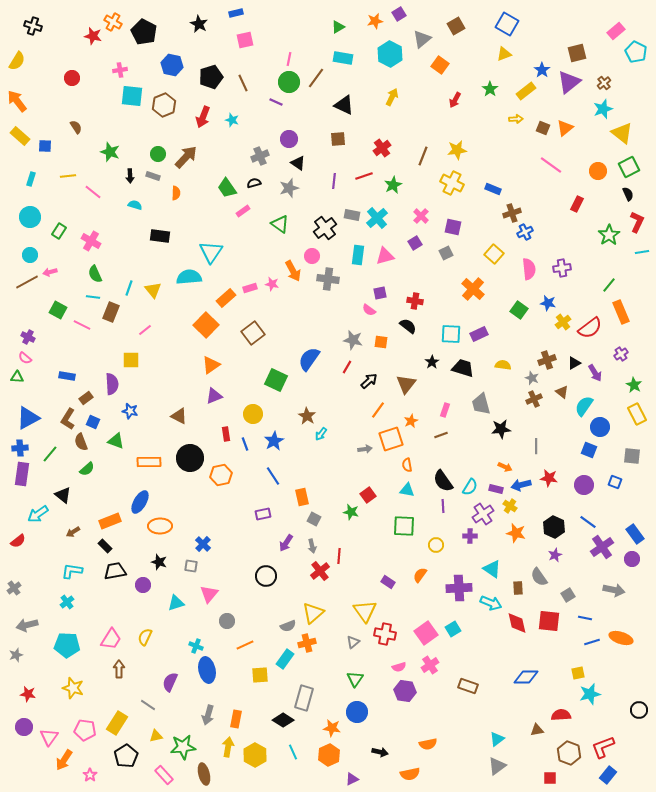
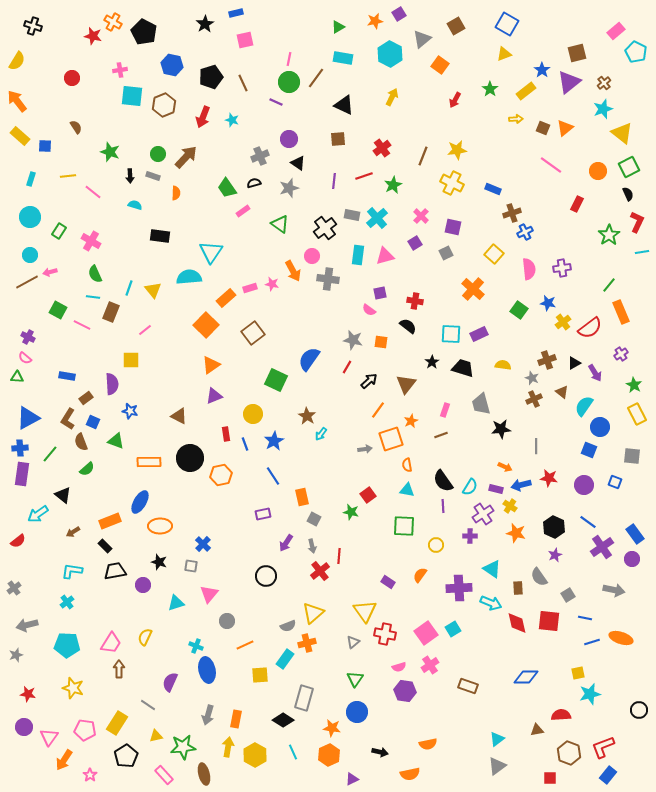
black star at (199, 24): moved 6 px right; rotated 12 degrees clockwise
pink trapezoid at (111, 639): moved 4 px down
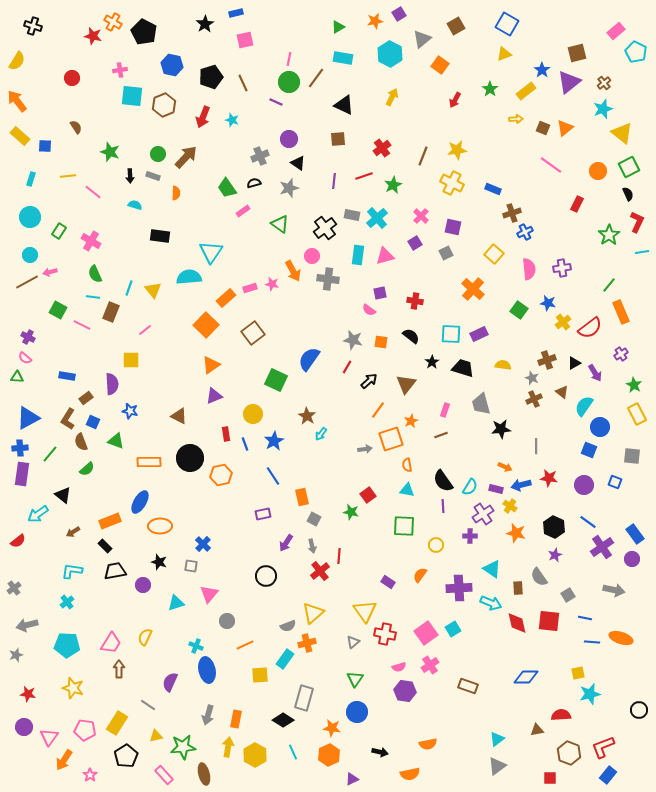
black semicircle at (408, 326): moved 3 px right, 10 px down
blue line at (592, 642): rotated 21 degrees clockwise
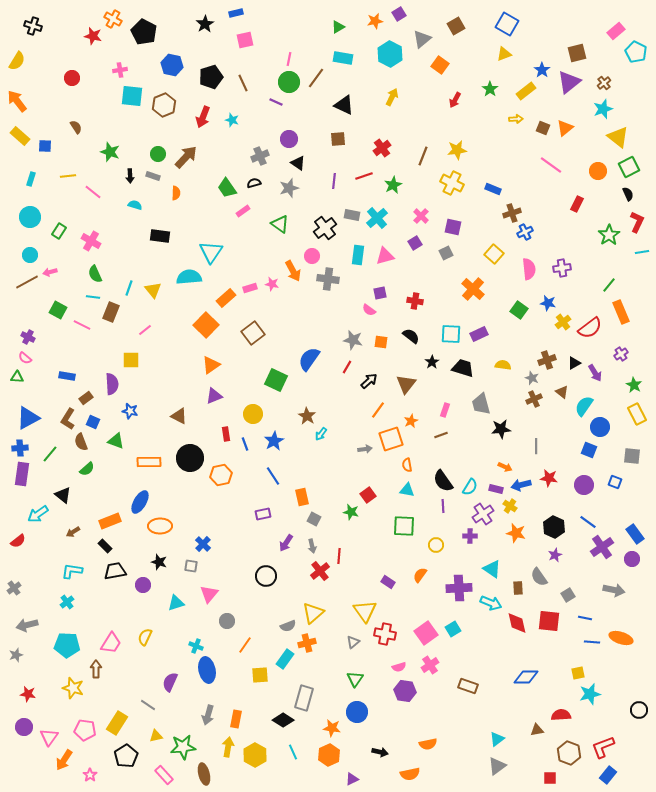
orange cross at (113, 22): moved 3 px up
yellow triangle at (622, 133): moved 4 px left, 4 px down
orange line at (245, 645): rotated 30 degrees counterclockwise
brown arrow at (119, 669): moved 23 px left
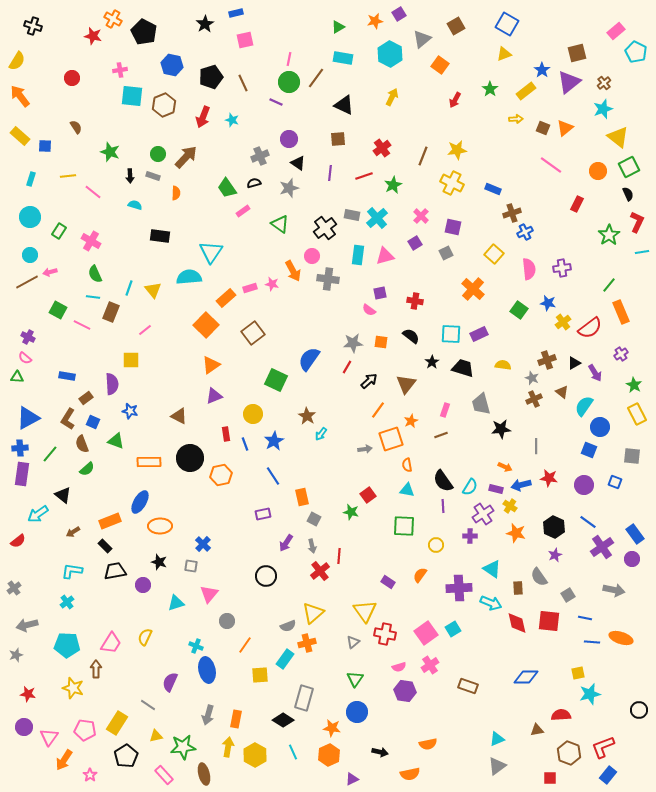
orange arrow at (17, 101): moved 3 px right, 5 px up
purple line at (334, 181): moved 4 px left, 8 px up
gray star at (353, 340): moved 3 px down; rotated 18 degrees counterclockwise
brown semicircle at (81, 442): moved 1 px right, 2 px down
cyan triangle at (497, 739): rotated 14 degrees clockwise
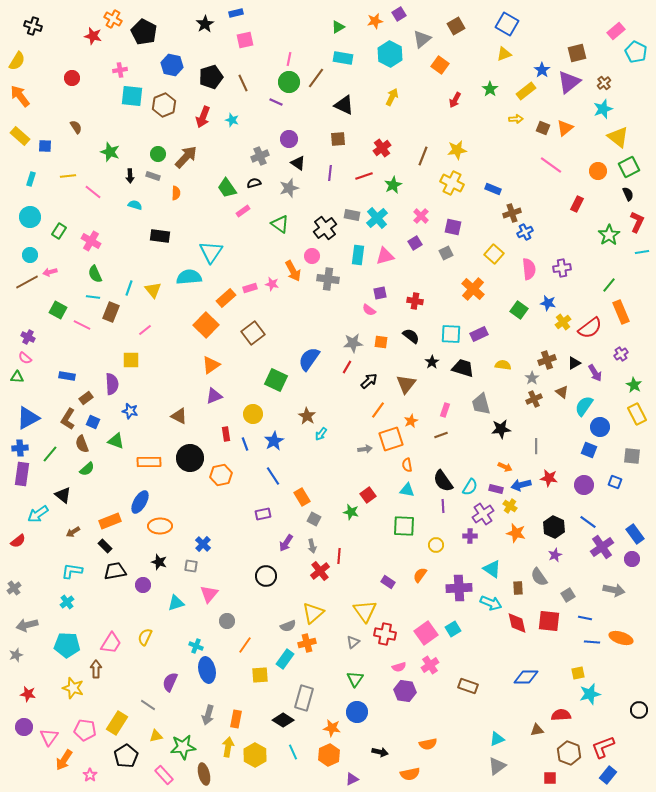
gray star at (532, 378): rotated 16 degrees clockwise
orange rectangle at (302, 497): rotated 18 degrees counterclockwise
